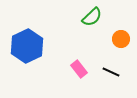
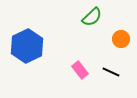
pink rectangle: moved 1 px right, 1 px down
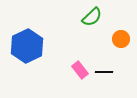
black line: moved 7 px left; rotated 24 degrees counterclockwise
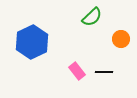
blue hexagon: moved 5 px right, 4 px up
pink rectangle: moved 3 px left, 1 px down
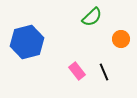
blue hexagon: moved 5 px left; rotated 12 degrees clockwise
black line: rotated 66 degrees clockwise
